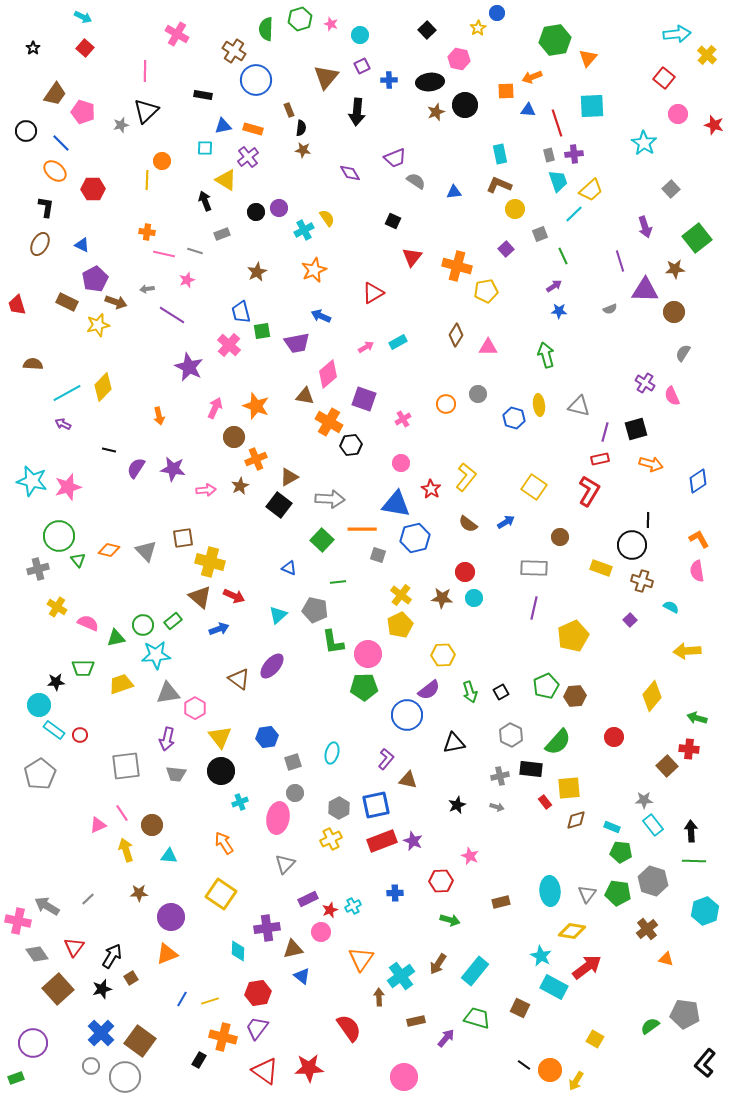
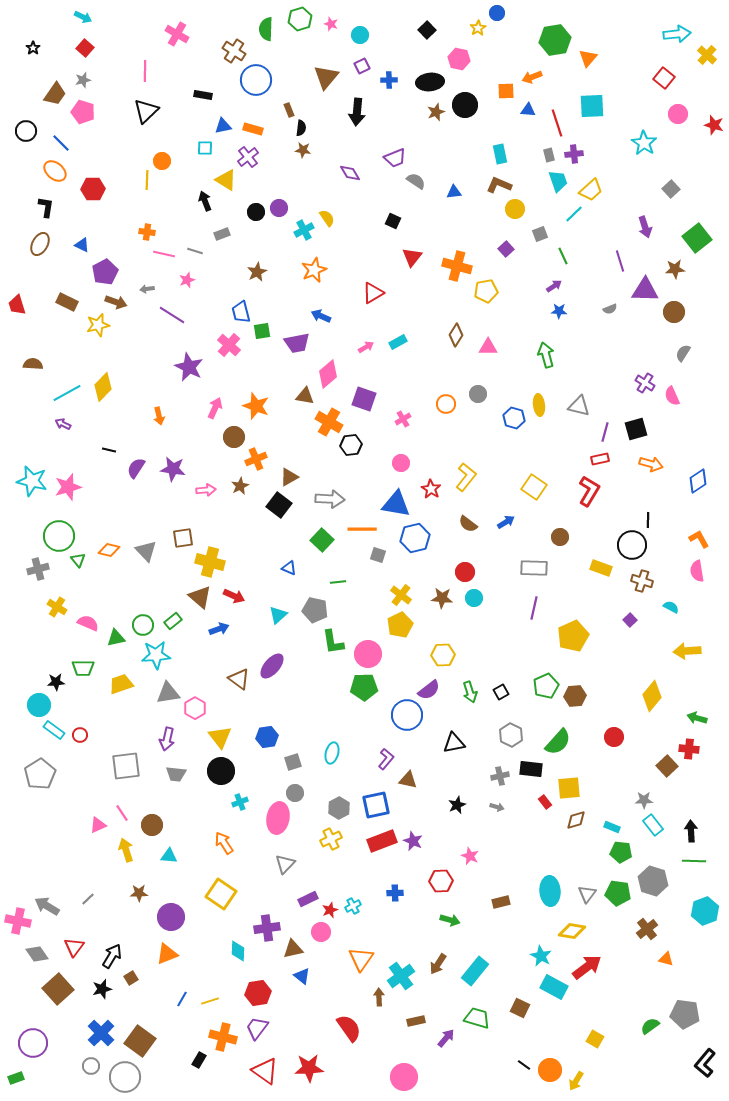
gray star at (121, 125): moved 38 px left, 45 px up
purple pentagon at (95, 279): moved 10 px right, 7 px up
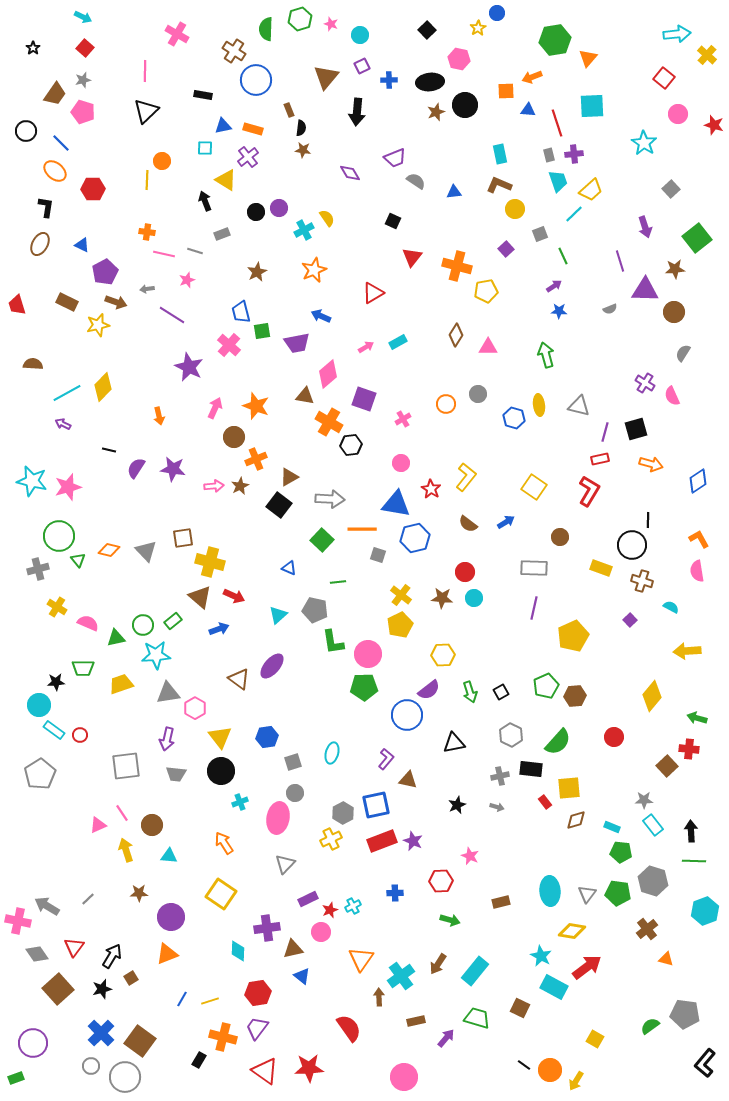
pink arrow at (206, 490): moved 8 px right, 4 px up
gray hexagon at (339, 808): moved 4 px right, 5 px down
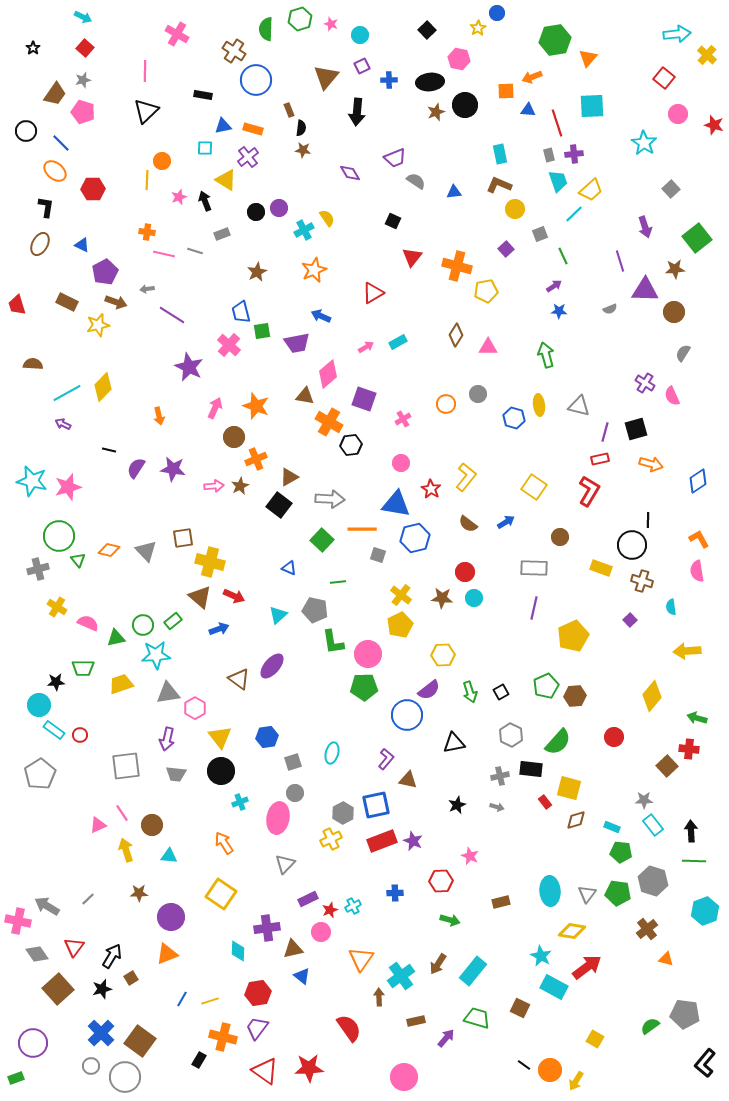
pink star at (187, 280): moved 8 px left, 83 px up
cyan semicircle at (671, 607): rotated 126 degrees counterclockwise
yellow square at (569, 788): rotated 20 degrees clockwise
cyan rectangle at (475, 971): moved 2 px left
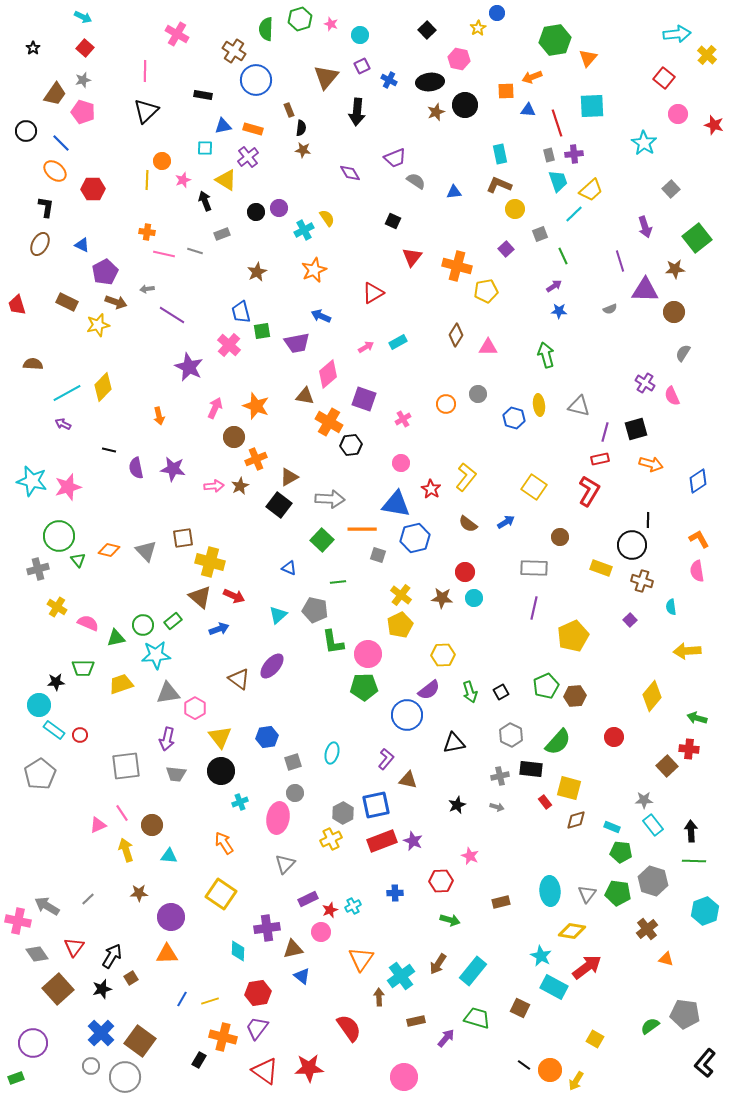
blue cross at (389, 80): rotated 28 degrees clockwise
pink star at (179, 197): moved 4 px right, 17 px up
purple semicircle at (136, 468): rotated 45 degrees counterclockwise
orange triangle at (167, 954): rotated 20 degrees clockwise
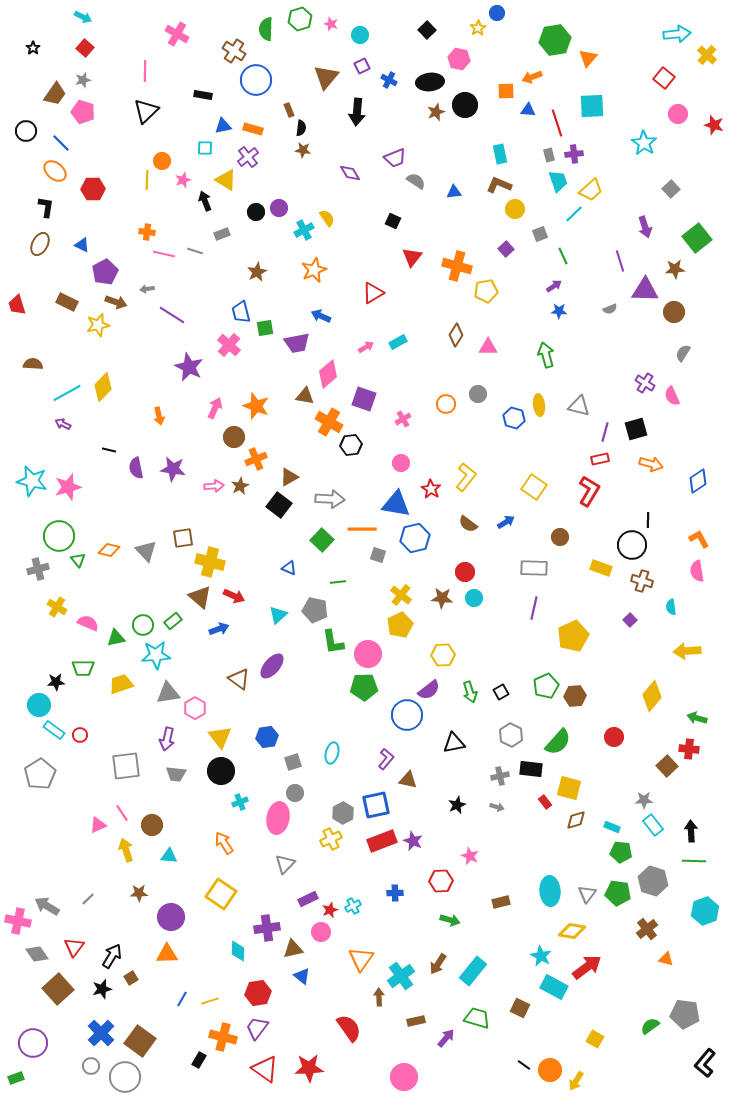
green square at (262, 331): moved 3 px right, 3 px up
red triangle at (265, 1071): moved 2 px up
